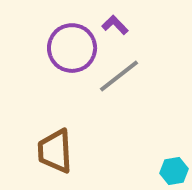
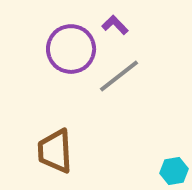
purple circle: moved 1 px left, 1 px down
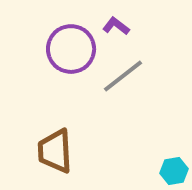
purple L-shape: moved 1 px right, 1 px down; rotated 8 degrees counterclockwise
gray line: moved 4 px right
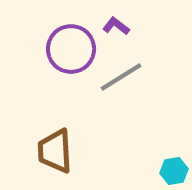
gray line: moved 2 px left, 1 px down; rotated 6 degrees clockwise
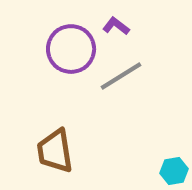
gray line: moved 1 px up
brown trapezoid: rotated 6 degrees counterclockwise
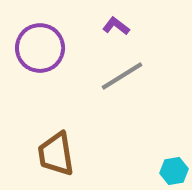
purple circle: moved 31 px left, 1 px up
gray line: moved 1 px right
brown trapezoid: moved 1 px right, 3 px down
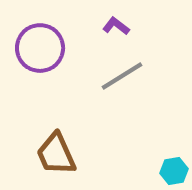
brown trapezoid: rotated 15 degrees counterclockwise
